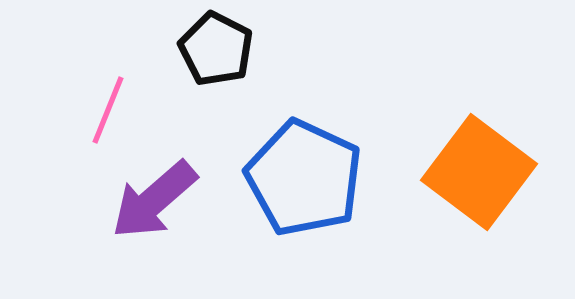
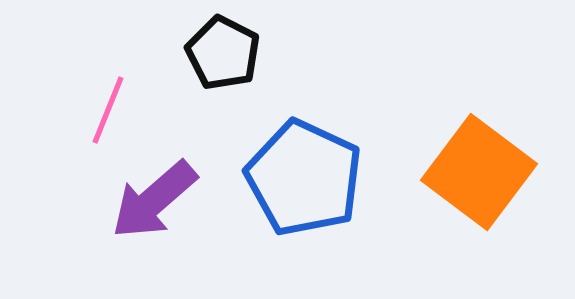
black pentagon: moved 7 px right, 4 px down
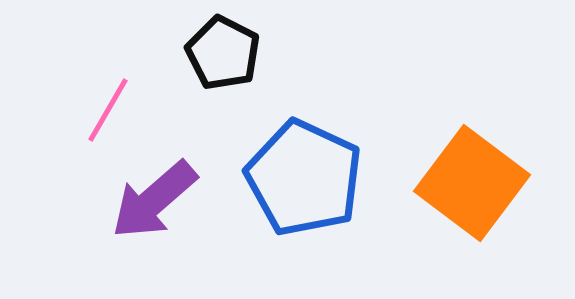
pink line: rotated 8 degrees clockwise
orange square: moved 7 px left, 11 px down
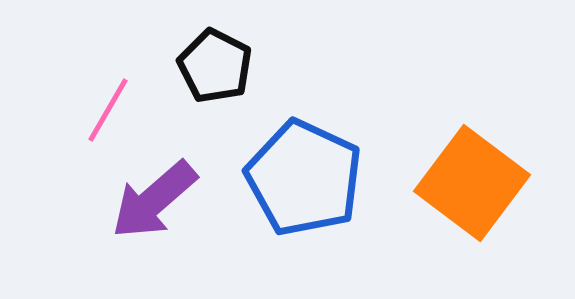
black pentagon: moved 8 px left, 13 px down
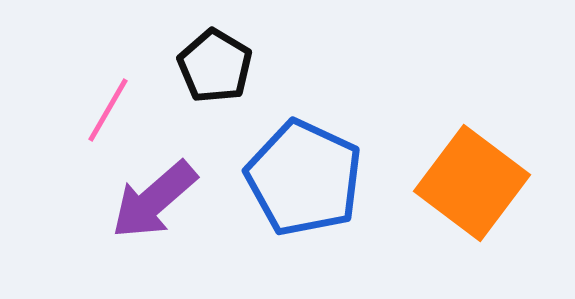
black pentagon: rotated 4 degrees clockwise
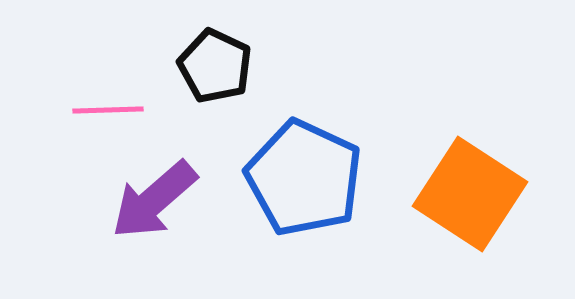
black pentagon: rotated 6 degrees counterclockwise
pink line: rotated 58 degrees clockwise
orange square: moved 2 px left, 11 px down; rotated 4 degrees counterclockwise
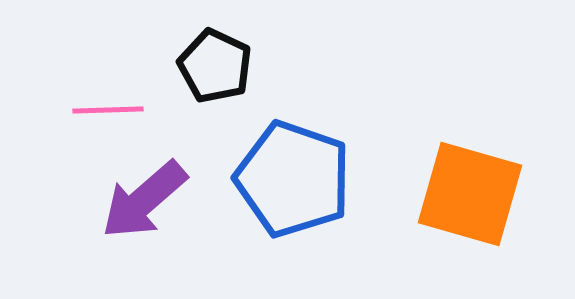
blue pentagon: moved 11 px left, 1 px down; rotated 6 degrees counterclockwise
orange square: rotated 17 degrees counterclockwise
purple arrow: moved 10 px left
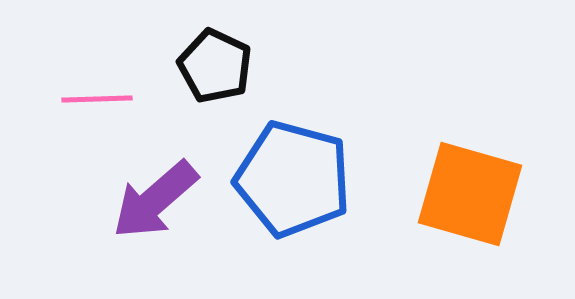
pink line: moved 11 px left, 11 px up
blue pentagon: rotated 4 degrees counterclockwise
purple arrow: moved 11 px right
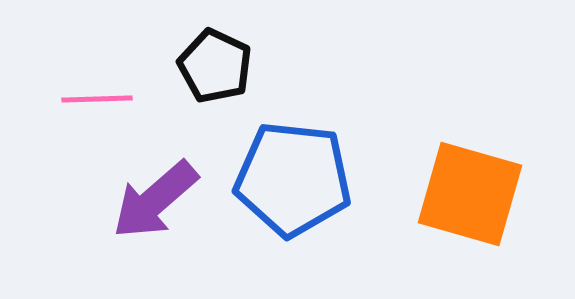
blue pentagon: rotated 9 degrees counterclockwise
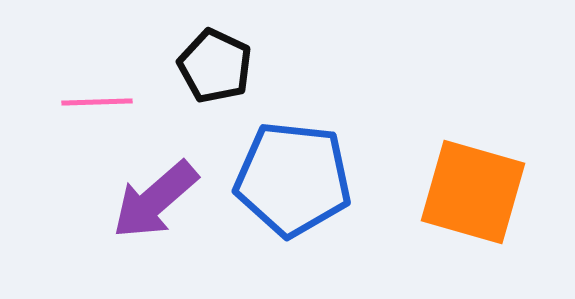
pink line: moved 3 px down
orange square: moved 3 px right, 2 px up
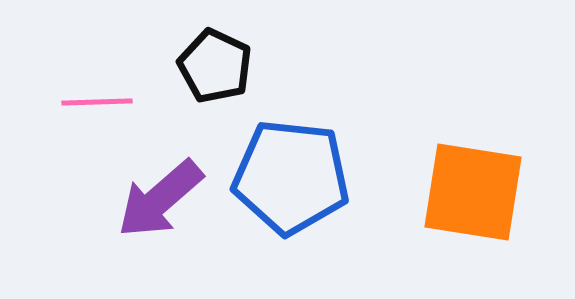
blue pentagon: moved 2 px left, 2 px up
orange square: rotated 7 degrees counterclockwise
purple arrow: moved 5 px right, 1 px up
